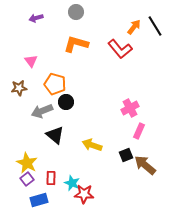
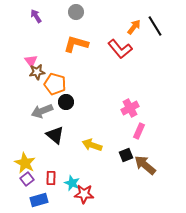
purple arrow: moved 2 px up; rotated 72 degrees clockwise
brown star: moved 18 px right, 16 px up
yellow star: moved 2 px left
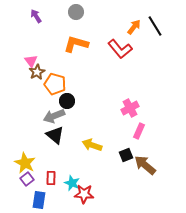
brown star: rotated 21 degrees counterclockwise
black circle: moved 1 px right, 1 px up
gray arrow: moved 12 px right, 5 px down
blue rectangle: rotated 66 degrees counterclockwise
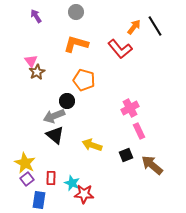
orange pentagon: moved 29 px right, 4 px up
pink rectangle: rotated 49 degrees counterclockwise
brown arrow: moved 7 px right
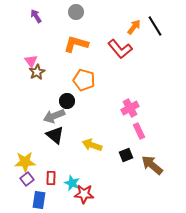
yellow star: moved 1 px up; rotated 30 degrees counterclockwise
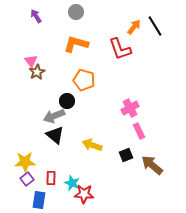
red L-shape: rotated 20 degrees clockwise
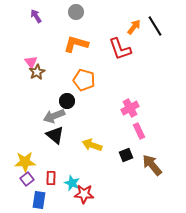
pink triangle: moved 1 px down
brown arrow: rotated 10 degrees clockwise
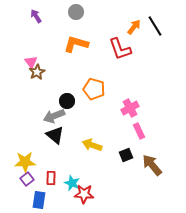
orange pentagon: moved 10 px right, 9 px down
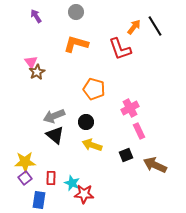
black circle: moved 19 px right, 21 px down
brown arrow: moved 3 px right; rotated 25 degrees counterclockwise
purple square: moved 2 px left, 1 px up
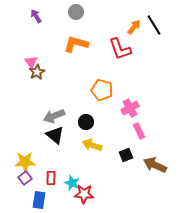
black line: moved 1 px left, 1 px up
orange pentagon: moved 8 px right, 1 px down
